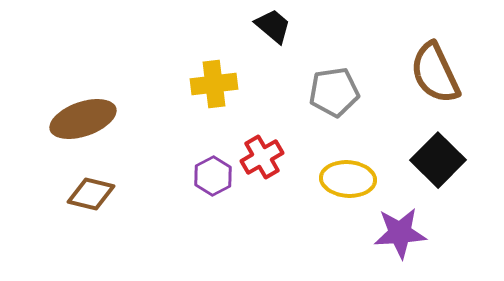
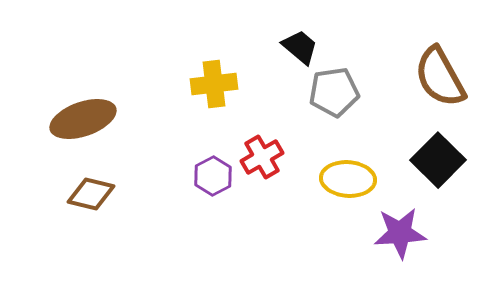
black trapezoid: moved 27 px right, 21 px down
brown semicircle: moved 5 px right, 4 px down; rotated 4 degrees counterclockwise
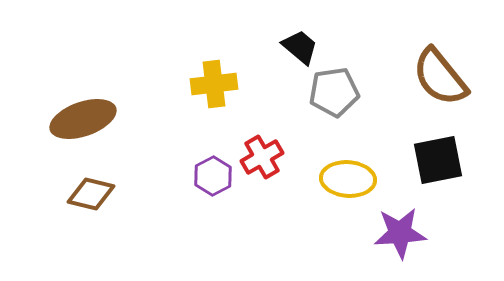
brown semicircle: rotated 10 degrees counterclockwise
black square: rotated 34 degrees clockwise
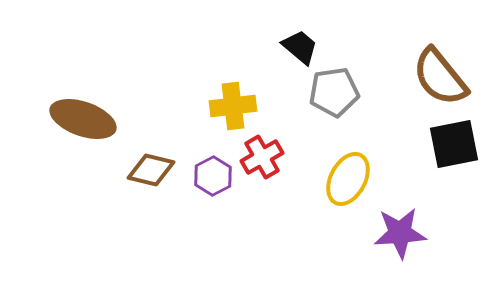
yellow cross: moved 19 px right, 22 px down
brown ellipse: rotated 38 degrees clockwise
black square: moved 16 px right, 16 px up
yellow ellipse: rotated 66 degrees counterclockwise
brown diamond: moved 60 px right, 24 px up
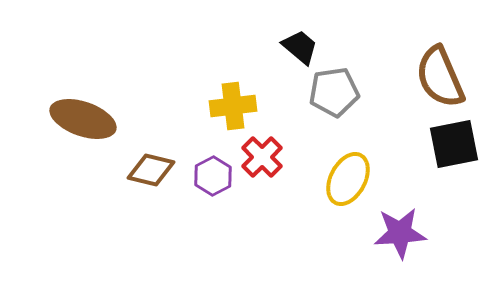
brown semicircle: rotated 16 degrees clockwise
red cross: rotated 15 degrees counterclockwise
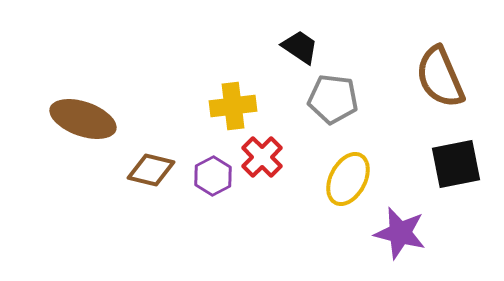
black trapezoid: rotated 6 degrees counterclockwise
gray pentagon: moved 1 px left, 7 px down; rotated 15 degrees clockwise
black square: moved 2 px right, 20 px down
purple star: rotated 18 degrees clockwise
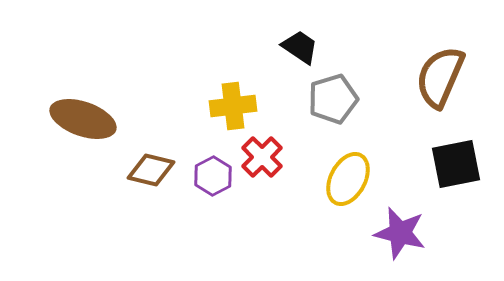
brown semicircle: rotated 46 degrees clockwise
gray pentagon: rotated 24 degrees counterclockwise
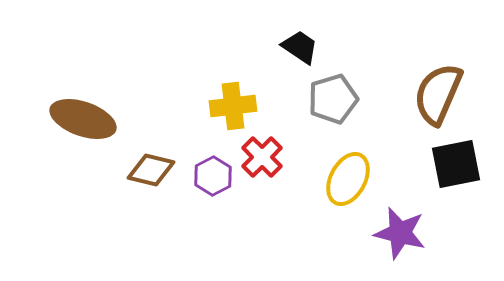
brown semicircle: moved 2 px left, 17 px down
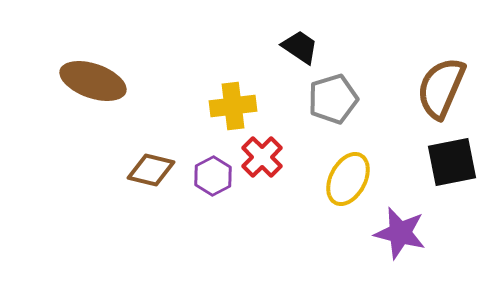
brown semicircle: moved 3 px right, 6 px up
brown ellipse: moved 10 px right, 38 px up
black square: moved 4 px left, 2 px up
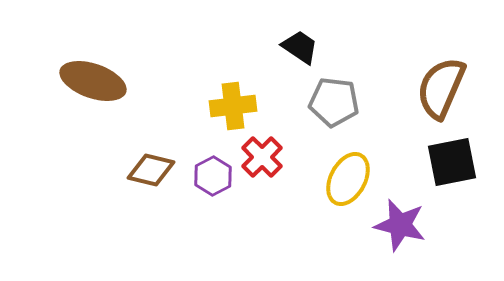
gray pentagon: moved 1 px right, 3 px down; rotated 24 degrees clockwise
purple star: moved 8 px up
